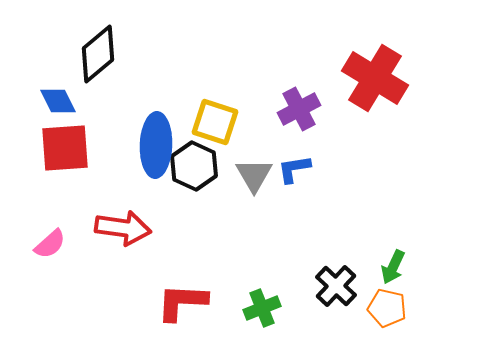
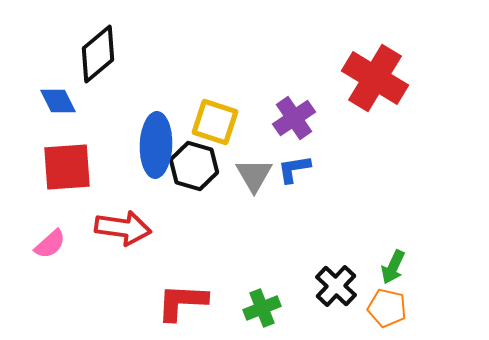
purple cross: moved 5 px left, 9 px down; rotated 6 degrees counterclockwise
red square: moved 2 px right, 19 px down
black hexagon: rotated 9 degrees counterclockwise
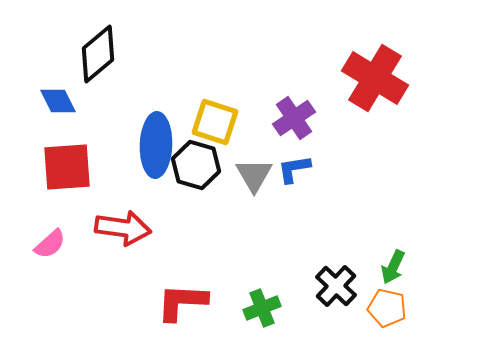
black hexagon: moved 2 px right, 1 px up
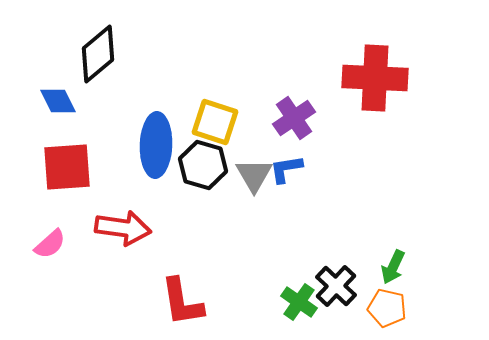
red cross: rotated 28 degrees counterclockwise
black hexagon: moved 7 px right
blue L-shape: moved 8 px left
red L-shape: rotated 102 degrees counterclockwise
green cross: moved 37 px right, 6 px up; rotated 33 degrees counterclockwise
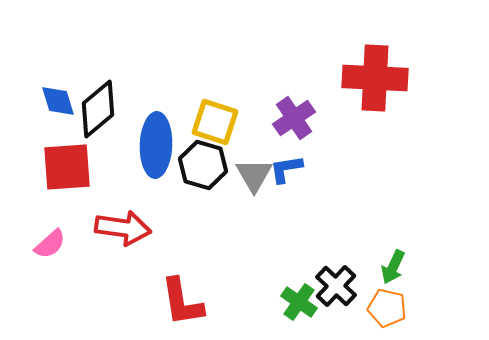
black diamond: moved 55 px down
blue diamond: rotated 9 degrees clockwise
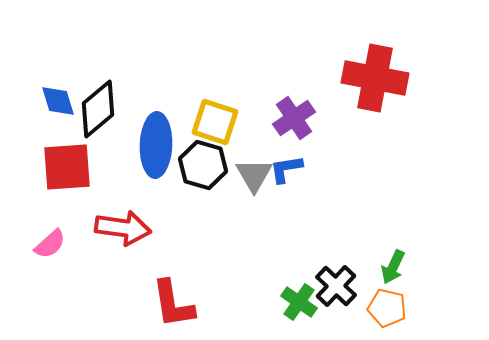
red cross: rotated 8 degrees clockwise
red L-shape: moved 9 px left, 2 px down
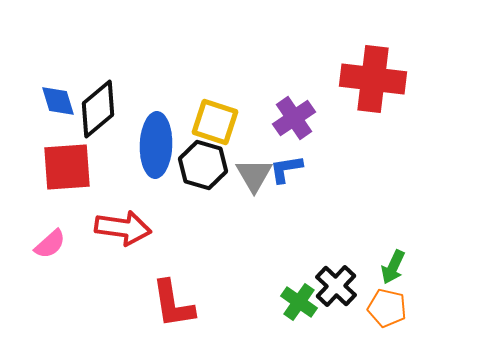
red cross: moved 2 px left, 1 px down; rotated 4 degrees counterclockwise
